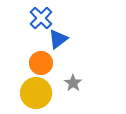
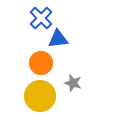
blue triangle: rotated 30 degrees clockwise
gray star: rotated 18 degrees counterclockwise
yellow circle: moved 4 px right, 3 px down
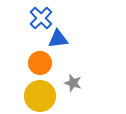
orange circle: moved 1 px left
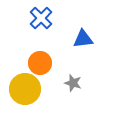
blue triangle: moved 25 px right
yellow circle: moved 15 px left, 7 px up
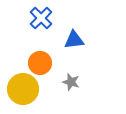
blue triangle: moved 9 px left, 1 px down
gray star: moved 2 px left, 1 px up
yellow circle: moved 2 px left
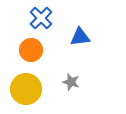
blue triangle: moved 6 px right, 3 px up
orange circle: moved 9 px left, 13 px up
yellow circle: moved 3 px right
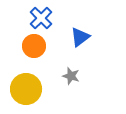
blue triangle: rotated 30 degrees counterclockwise
orange circle: moved 3 px right, 4 px up
gray star: moved 6 px up
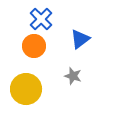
blue cross: moved 1 px down
blue triangle: moved 2 px down
gray star: moved 2 px right
